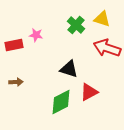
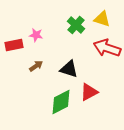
brown arrow: moved 20 px right, 16 px up; rotated 32 degrees counterclockwise
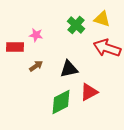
red rectangle: moved 1 px right, 2 px down; rotated 12 degrees clockwise
black triangle: rotated 30 degrees counterclockwise
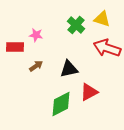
green diamond: moved 2 px down
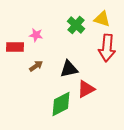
red arrow: rotated 104 degrees counterclockwise
red triangle: moved 3 px left, 3 px up
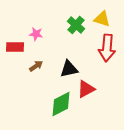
pink star: moved 1 px up
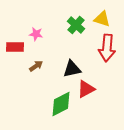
black triangle: moved 3 px right
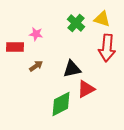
green cross: moved 2 px up
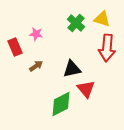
red rectangle: rotated 66 degrees clockwise
red triangle: rotated 42 degrees counterclockwise
